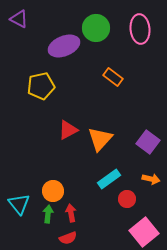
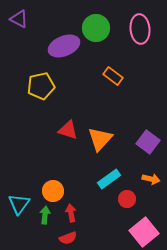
orange rectangle: moved 1 px up
red triangle: rotated 45 degrees clockwise
cyan triangle: rotated 15 degrees clockwise
green arrow: moved 3 px left, 1 px down
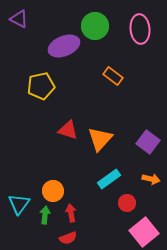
green circle: moved 1 px left, 2 px up
red circle: moved 4 px down
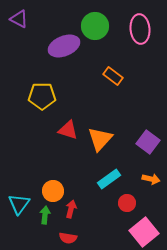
yellow pentagon: moved 1 px right, 10 px down; rotated 12 degrees clockwise
red arrow: moved 4 px up; rotated 24 degrees clockwise
red semicircle: rotated 30 degrees clockwise
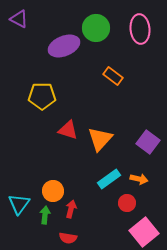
green circle: moved 1 px right, 2 px down
orange arrow: moved 12 px left
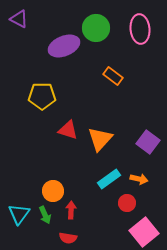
cyan triangle: moved 10 px down
red arrow: moved 1 px down; rotated 12 degrees counterclockwise
green arrow: rotated 150 degrees clockwise
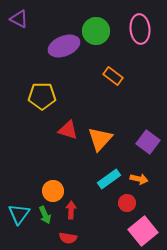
green circle: moved 3 px down
pink square: moved 1 px left, 1 px up
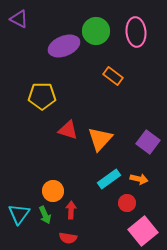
pink ellipse: moved 4 px left, 3 px down
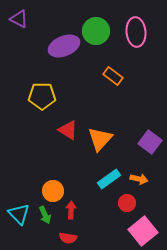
red triangle: rotated 15 degrees clockwise
purple square: moved 2 px right
cyan triangle: rotated 20 degrees counterclockwise
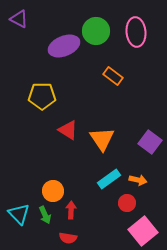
orange triangle: moved 2 px right; rotated 16 degrees counterclockwise
orange arrow: moved 1 px left, 1 px down
